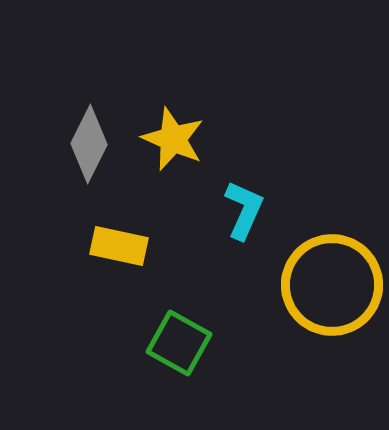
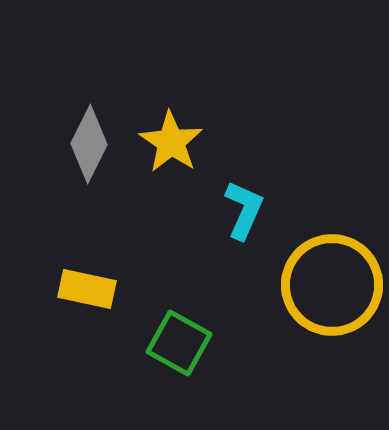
yellow star: moved 2 px left, 3 px down; rotated 10 degrees clockwise
yellow rectangle: moved 32 px left, 43 px down
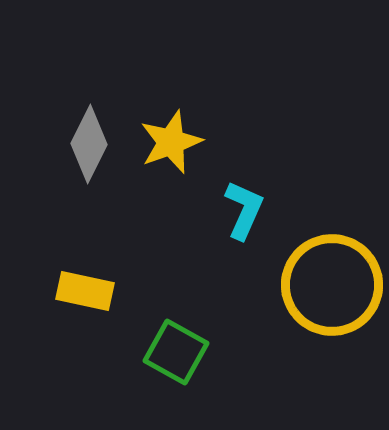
yellow star: rotated 18 degrees clockwise
yellow rectangle: moved 2 px left, 2 px down
green square: moved 3 px left, 9 px down
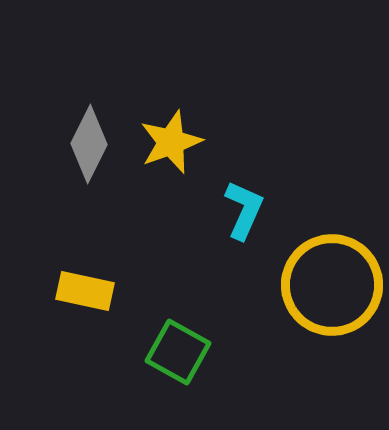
green square: moved 2 px right
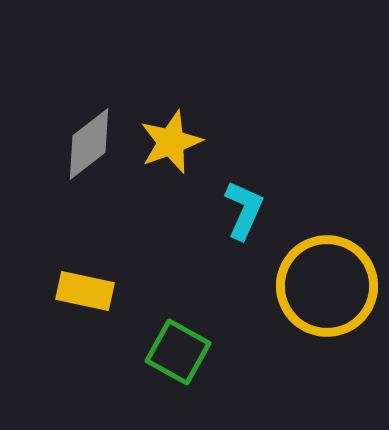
gray diamond: rotated 26 degrees clockwise
yellow circle: moved 5 px left, 1 px down
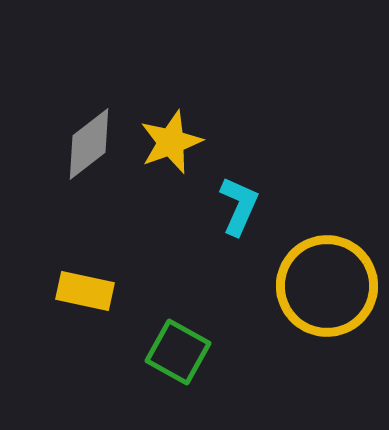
cyan L-shape: moved 5 px left, 4 px up
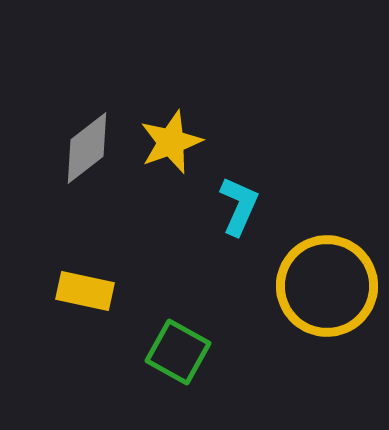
gray diamond: moved 2 px left, 4 px down
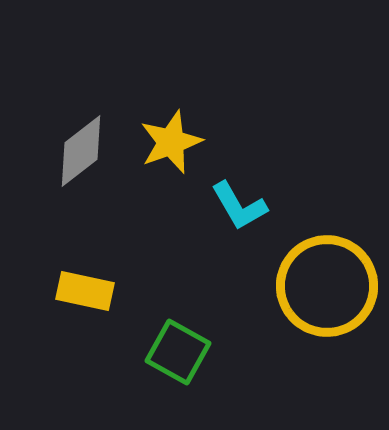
gray diamond: moved 6 px left, 3 px down
cyan L-shape: rotated 126 degrees clockwise
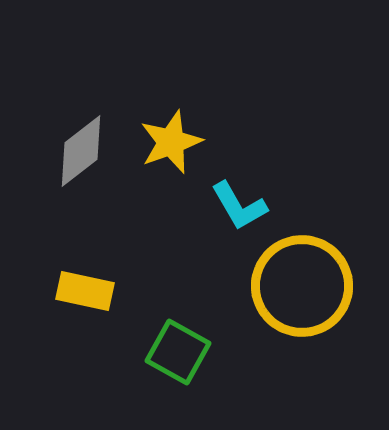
yellow circle: moved 25 px left
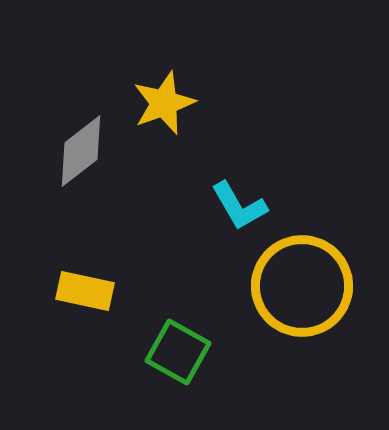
yellow star: moved 7 px left, 39 px up
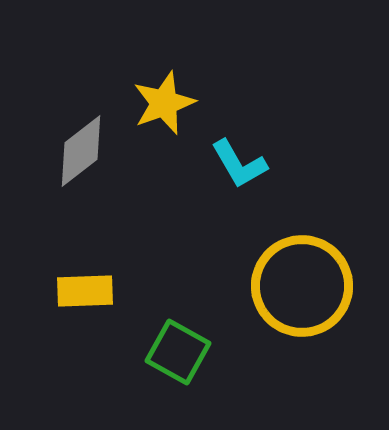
cyan L-shape: moved 42 px up
yellow rectangle: rotated 14 degrees counterclockwise
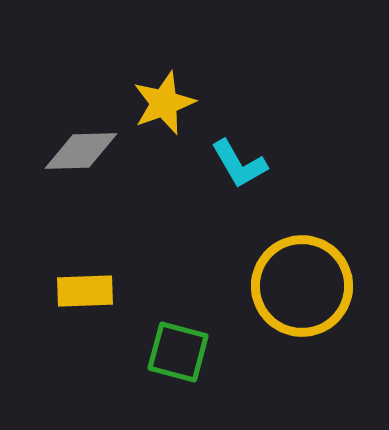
gray diamond: rotated 36 degrees clockwise
green square: rotated 14 degrees counterclockwise
